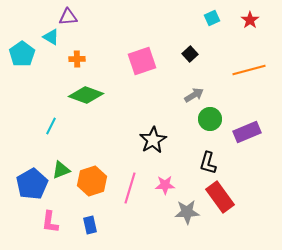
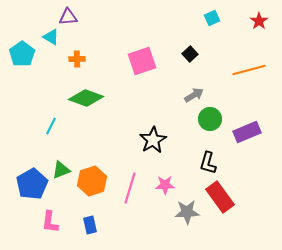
red star: moved 9 px right, 1 px down
green diamond: moved 3 px down
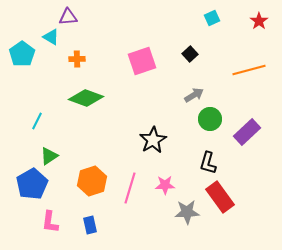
cyan line: moved 14 px left, 5 px up
purple rectangle: rotated 20 degrees counterclockwise
green triangle: moved 12 px left, 14 px up; rotated 12 degrees counterclockwise
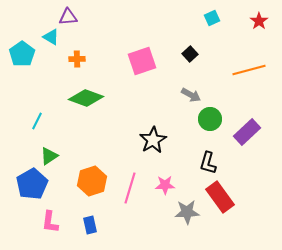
gray arrow: moved 3 px left; rotated 60 degrees clockwise
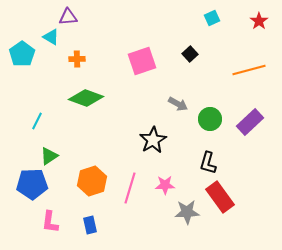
gray arrow: moved 13 px left, 9 px down
purple rectangle: moved 3 px right, 10 px up
blue pentagon: rotated 28 degrees clockwise
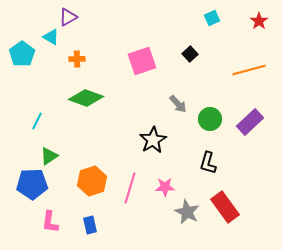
purple triangle: rotated 24 degrees counterclockwise
gray arrow: rotated 18 degrees clockwise
pink star: moved 2 px down
red rectangle: moved 5 px right, 10 px down
gray star: rotated 30 degrees clockwise
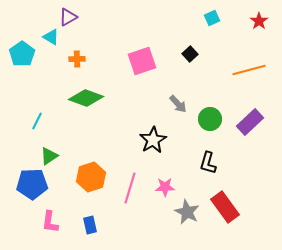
orange hexagon: moved 1 px left, 4 px up
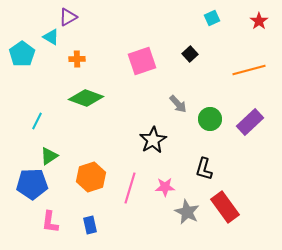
black L-shape: moved 4 px left, 6 px down
